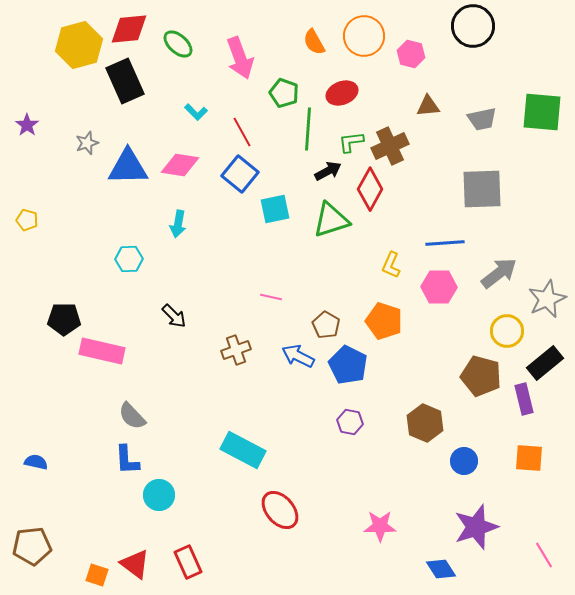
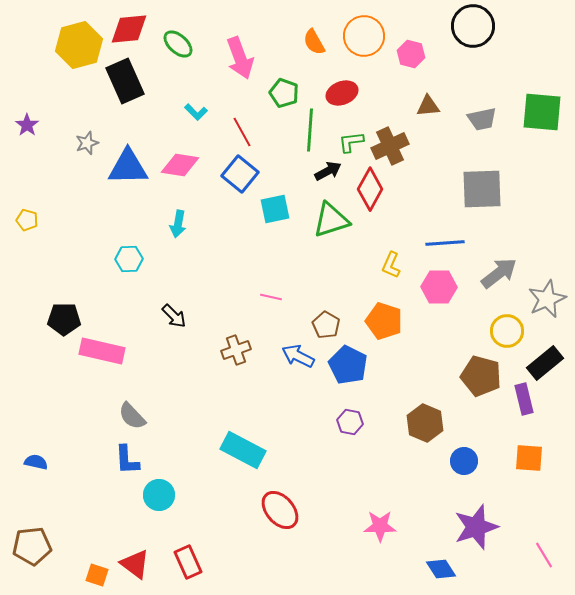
green line at (308, 129): moved 2 px right, 1 px down
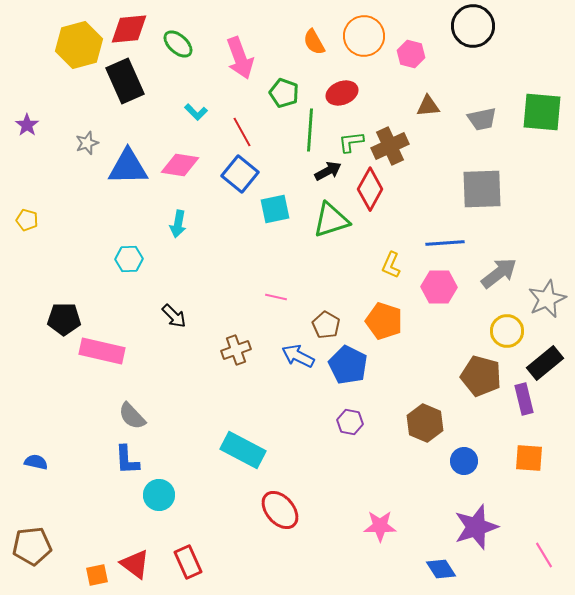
pink line at (271, 297): moved 5 px right
orange square at (97, 575): rotated 30 degrees counterclockwise
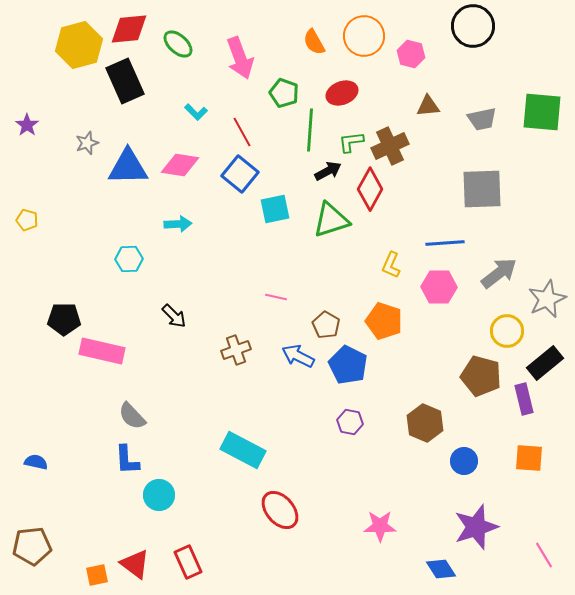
cyan arrow at (178, 224): rotated 104 degrees counterclockwise
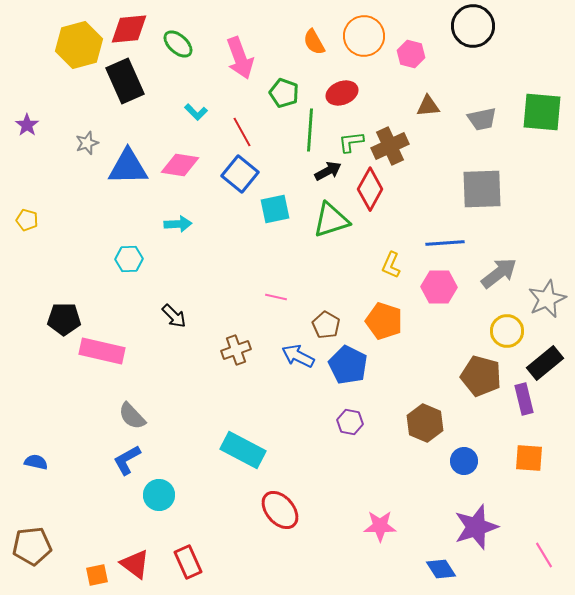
blue L-shape at (127, 460): rotated 64 degrees clockwise
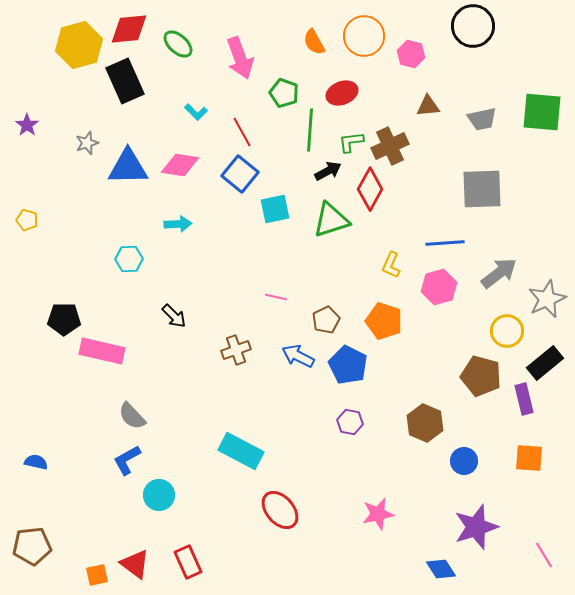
pink hexagon at (439, 287): rotated 16 degrees counterclockwise
brown pentagon at (326, 325): moved 5 px up; rotated 16 degrees clockwise
cyan rectangle at (243, 450): moved 2 px left, 1 px down
pink star at (380, 526): moved 2 px left, 12 px up; rotated 12 degrees counterclockwise
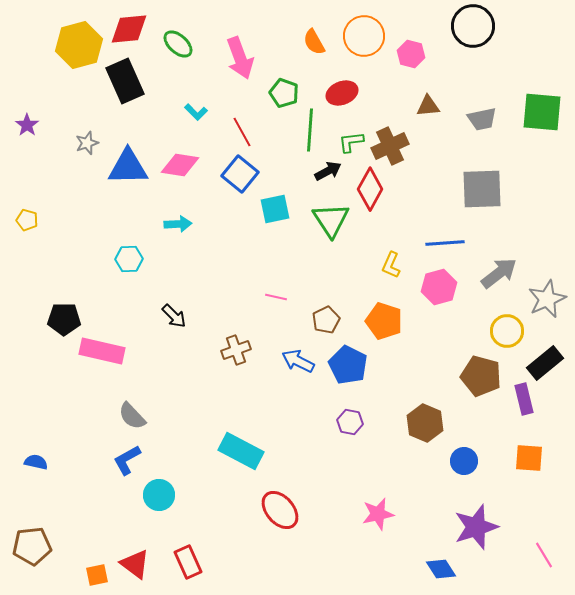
green triangle at (331, 220): rotated 45 degrees counterclockwise
blue arrow at (298, 356): moved 5 px down
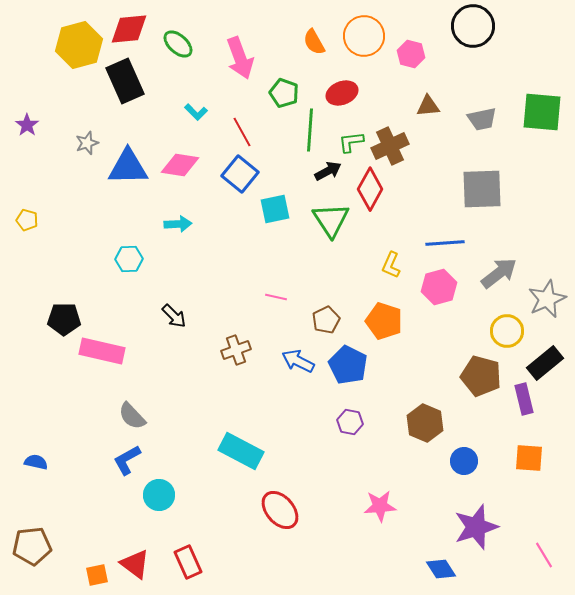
pink star at (378, 514): moved 2 px right, 8 px up; rotated 8 degrees clockwise
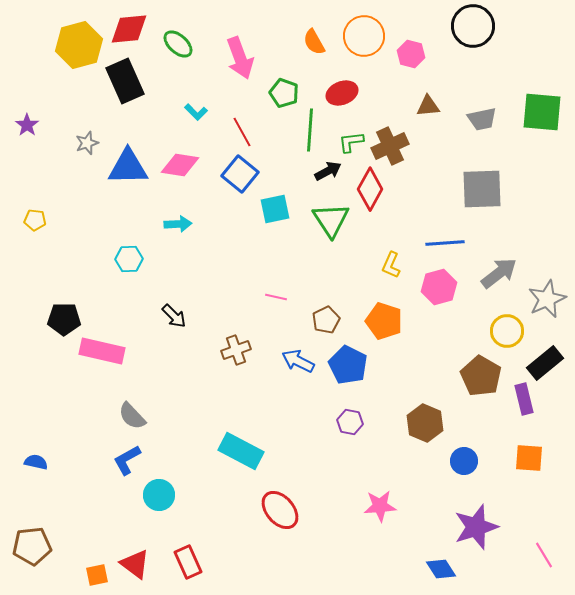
yellow pentagon at (27, 220): moved 8 px right; rotated 10 degrees counterclockwise
brown pentagon at (481, 376): rotated 15 degrees clockwise
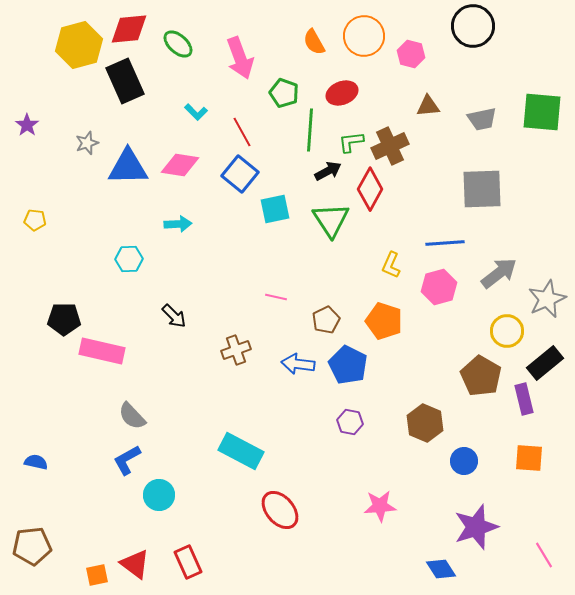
blue arrow at (298, 361): moved 3 px down; rotated 20 degrees counterclockwise
